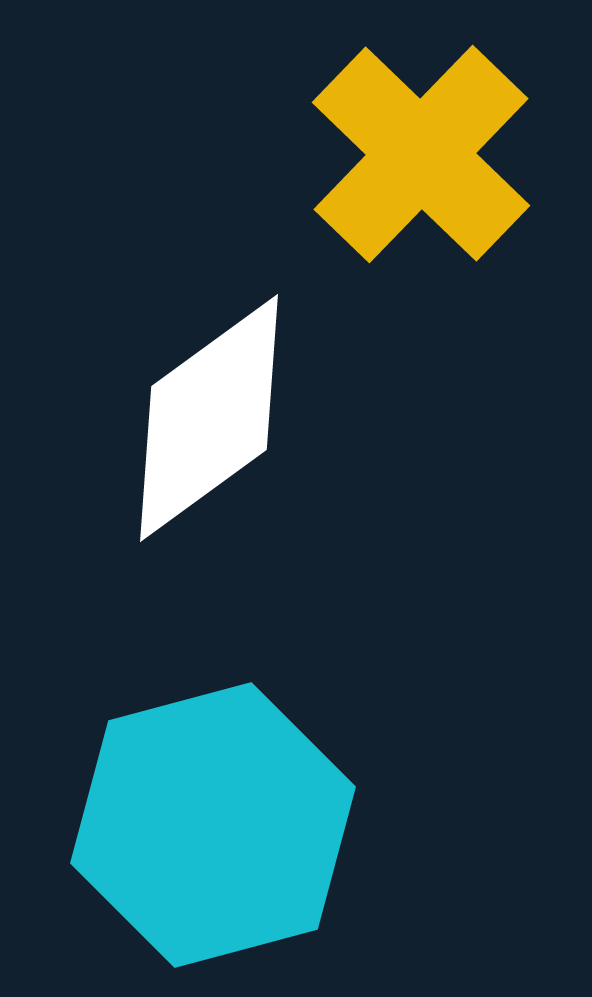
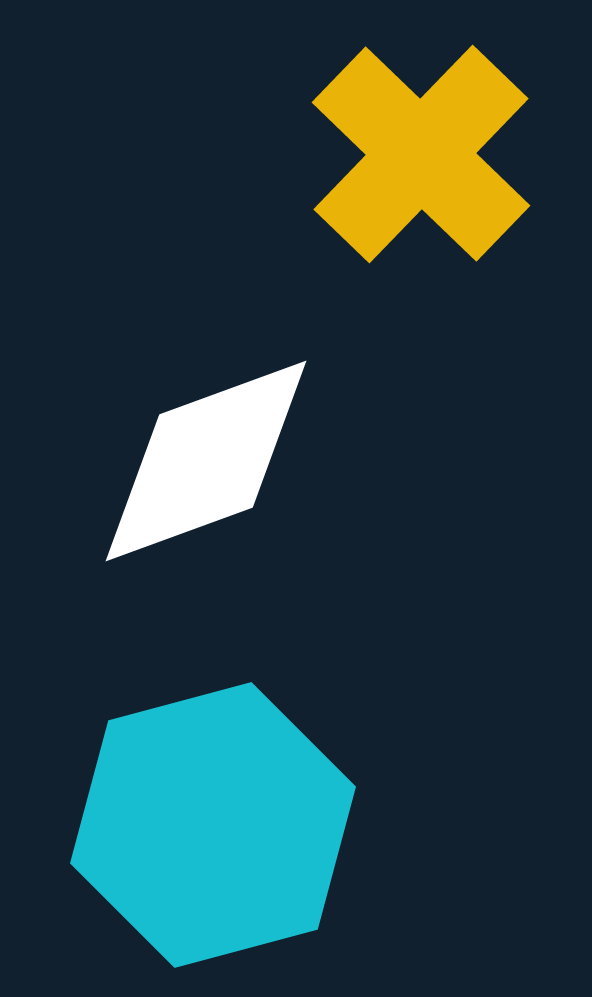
white diamond: moved 3 px left, 43 px down; rotated 16 degrees clockwise
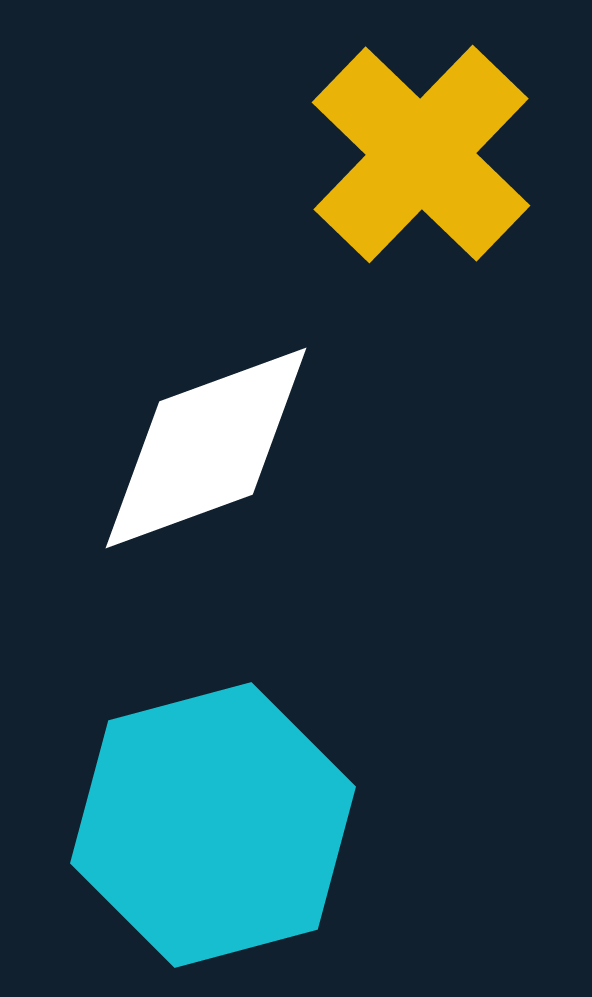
white diamond: moved 13 px up
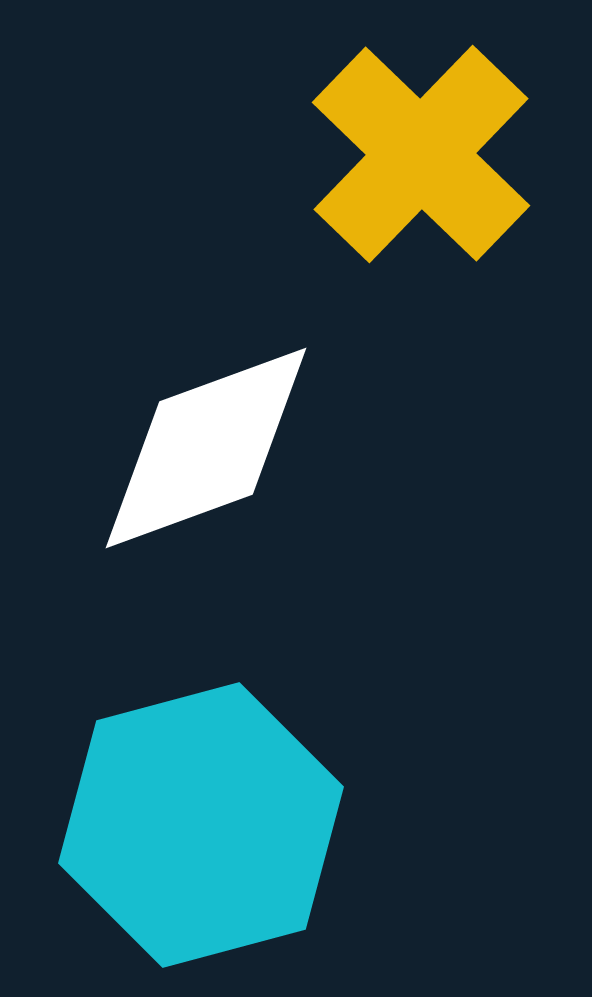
cyan hexagon: moved 12 px left
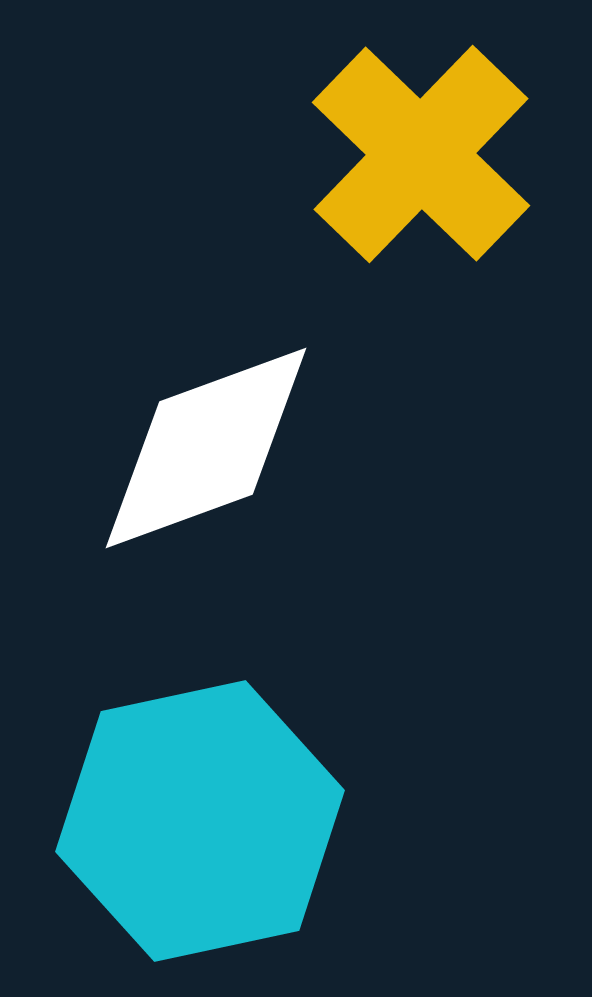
cyan hexagon: moved 1 px left, 4 px up; rotated 3 degrees clockwise
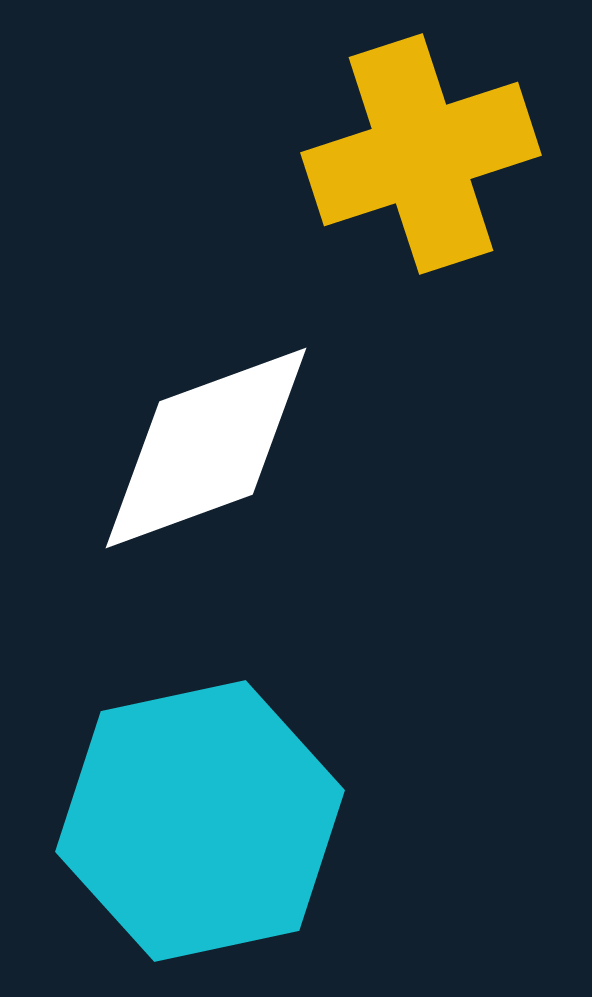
yellow cross: rotated 28 degrees clockwise
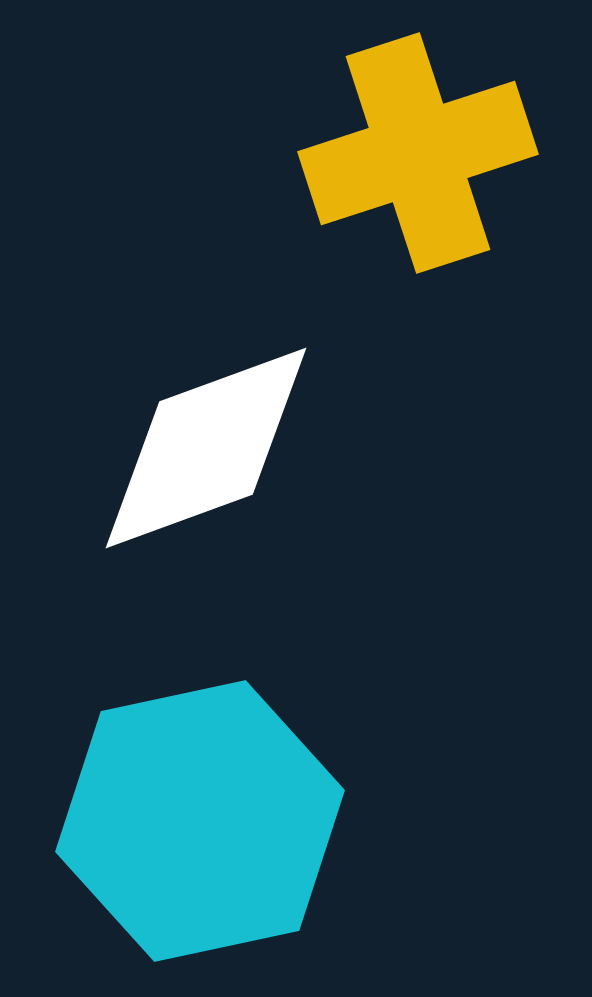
yellow cross: moved 3 px left, 1 px up
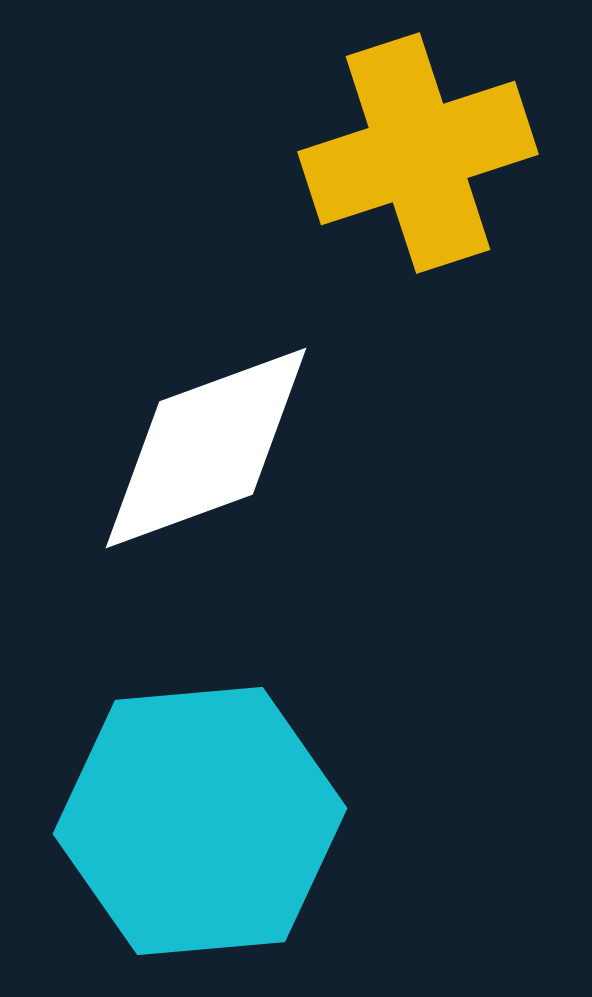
cyan hexagon: rotated 7 degrees clockwise
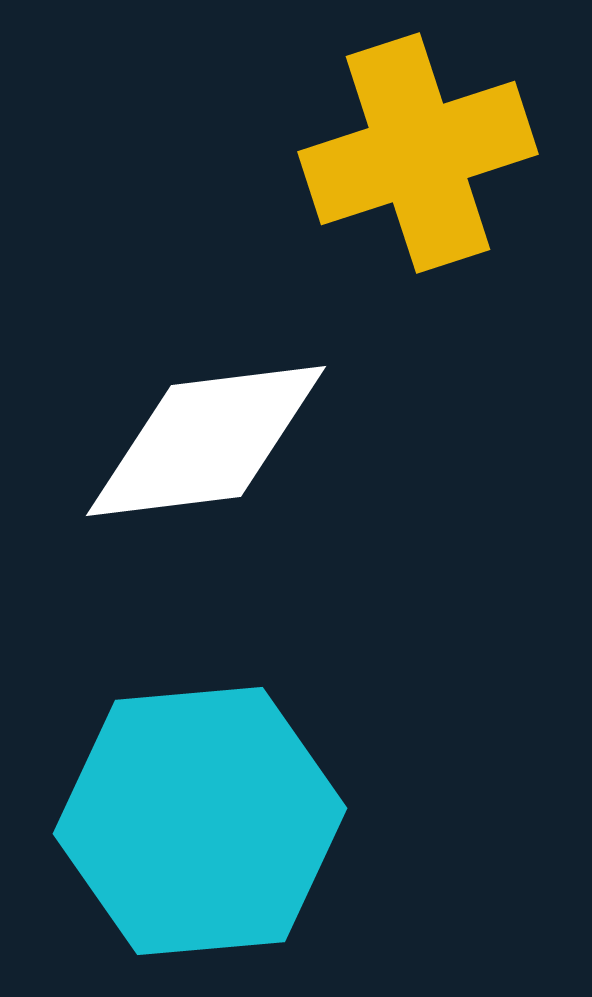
white diamond: moved 7 px up; rotated 13 degrees clockwise
